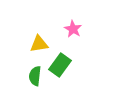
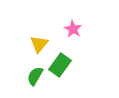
yellow triangle: rotated 42 degrees counterclockwise
green semicircle: rotated 24 degrees clockwise
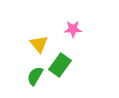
pink star: rotated 30 degrees counterclockwise
yellow triangle: rotated 18 degrees counterclockwise
